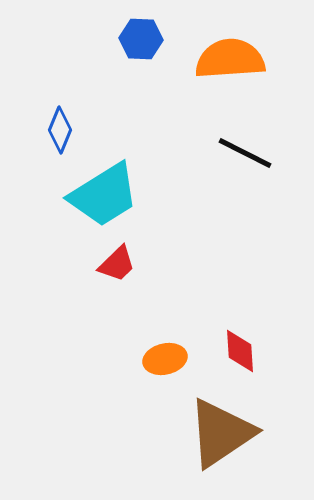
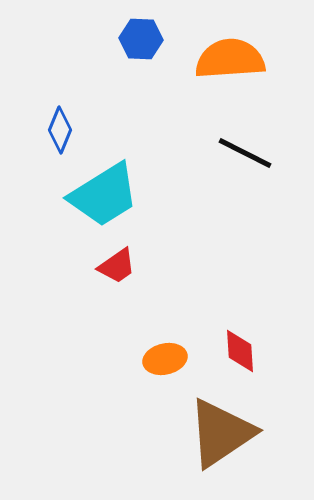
red trapezoid: moved 2 px down; rotated 9 degrees clockwise
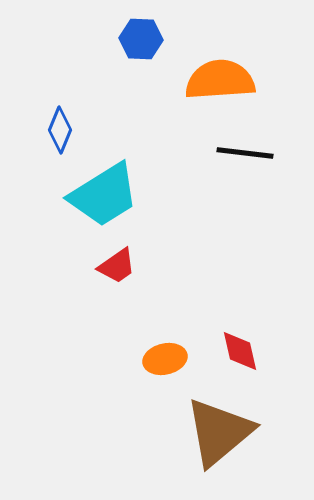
orange semicircle: moved 10 px left, 21 px down
black line: rotated 20 degrees counterclockwise
red diamond: rotated 9 degrees counterclockwise
brown triangle: moved 2 px left, 1 px up; rotated 6 degrees counterclockwise
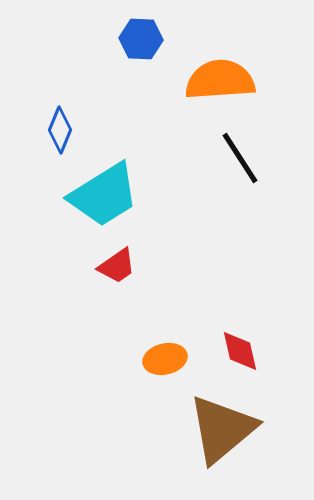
black line: moved 5 px left, 5 px down; rotated 50 degrees clockwise
brown triangle: moved 3 px right, 3 px up
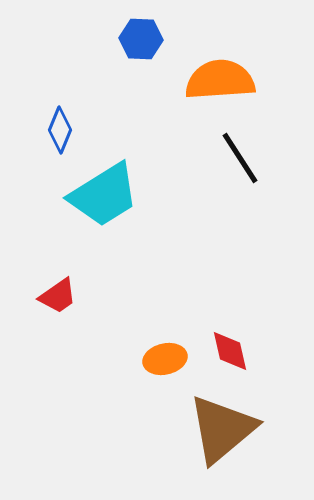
red trapezoid: moved 59 px left, 30 px down
red diamond: moved 10 px left
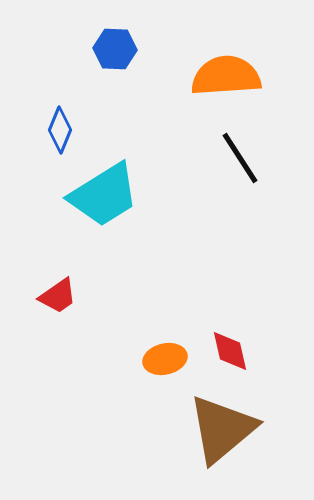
blue hexagon: moved 26 px left, 10 px down
orange semicircle: moved 6 px right, 4 px up
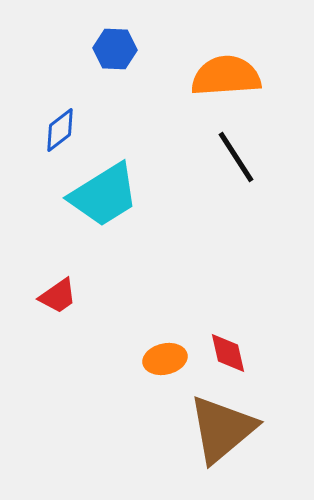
blue diamond: rotated 30 degrees clockwise
black line: moved 4 px left, 1 px up
red diamond: moved 2 px left, 2 px down
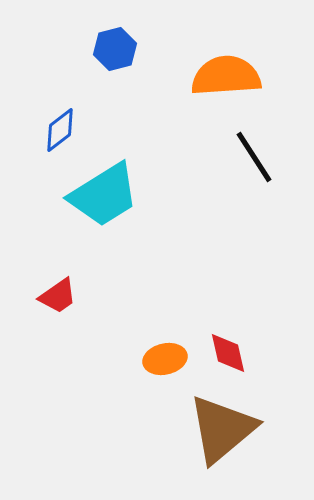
blue hexagon: rotated 18 degrees counterclockwise
black line: moved 18 px right
